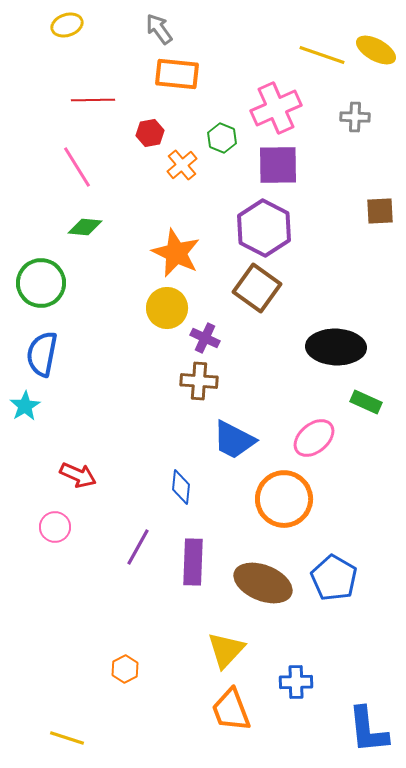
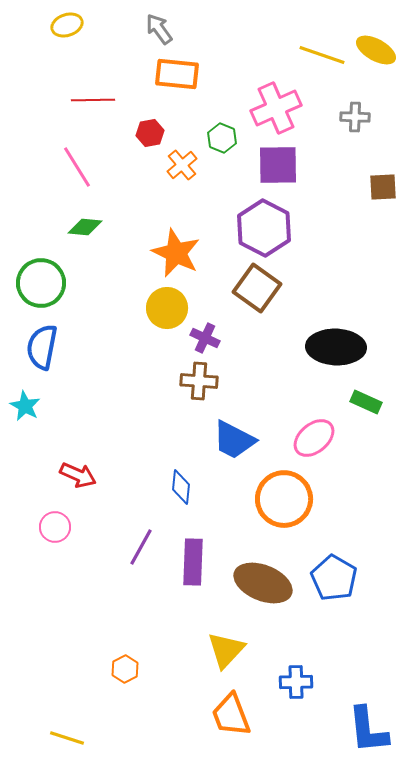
brown square at (380, 211): moved 3 px right, 24 px up
blue semicircle at (42, 354): moved 7 px up
cyan star at (25, 406): rotated 12 degrees counterclockwise
purple line at (138, 547): moved 3 px right
orange trapezoid at (231, 710): moved 5 px down
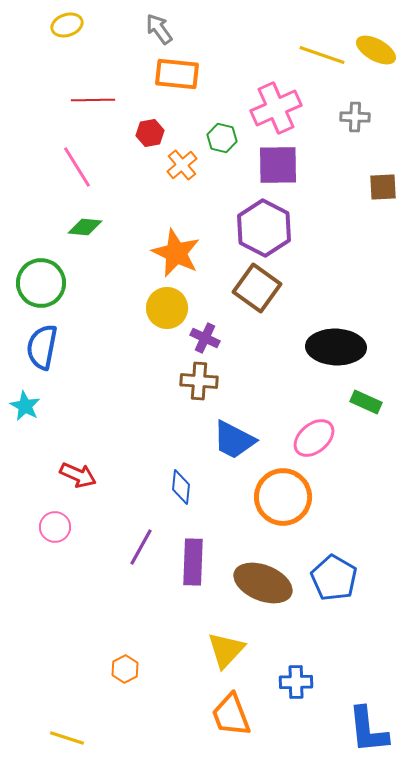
green hexagon at (222, 138): rotated 8 degrees counterclockwise
orange circle at (284, 499): moved 1 px left, 2 px up
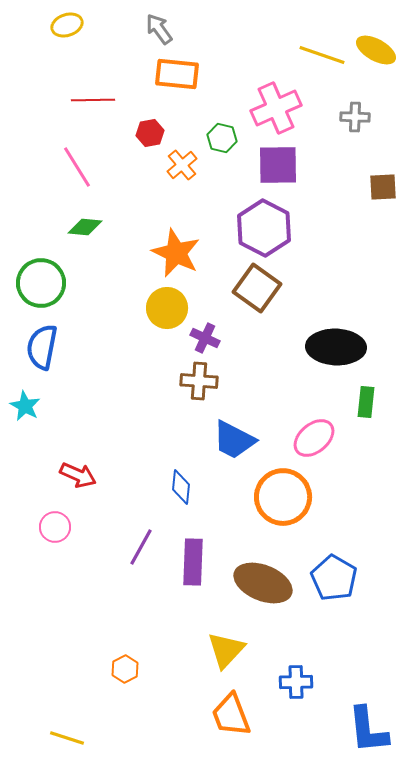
green rectangle at (366, 402): rotated 72 degrees clockwise
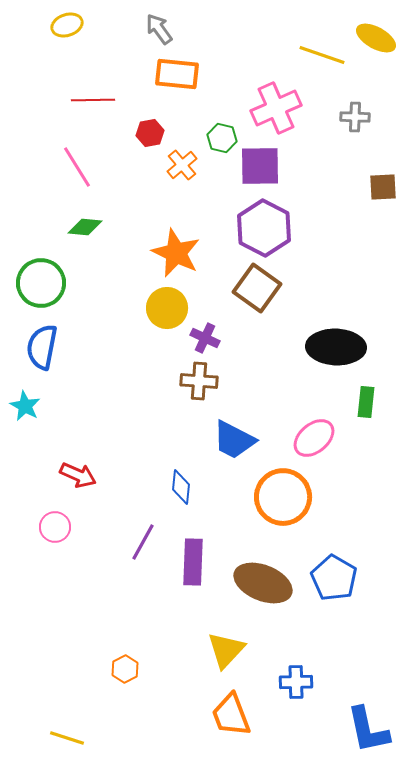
yellow ellipse at (376, 50): moved 12 px up
purple square at (278, 165): moved 18 px left, 1 px down
purple line at (141, 547): moved 2 px right, 5 px up
blue L-shape at (368, 730): rotated 6 degrees counterclockwise
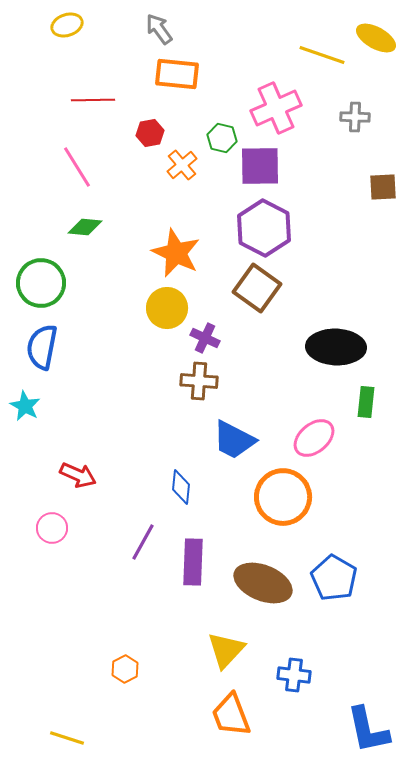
pink circle at (55, 527): moved 3 px left, 1 px down
blue cross at (296, 682): moved 2 px left, 7 px up; rotated 8 degrees clockwise
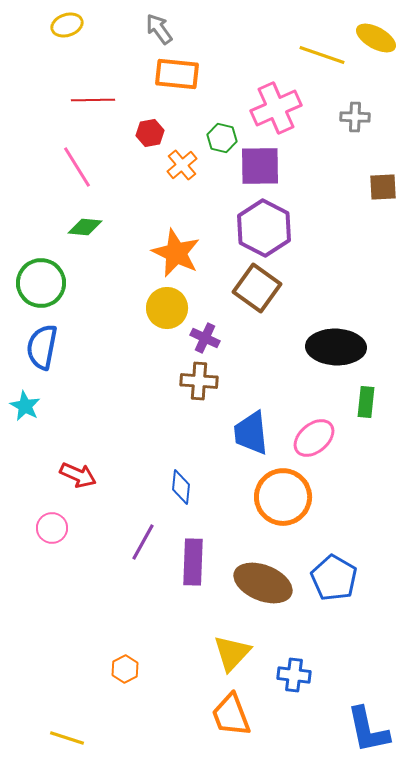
blue trapezoid at (234, 440): moved 17 px right, 7 px up; rotated 57 degrees clockwise
yellow triangle at (226, 650): moved 6 px right, 3 px down
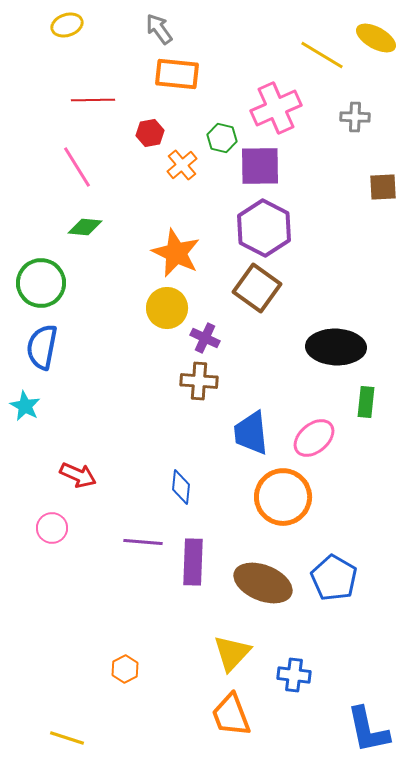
yellow line at (322, 55): rotated 12 degrees clockwise
purple line at (143, 542): rotated 66 degrees clockwise
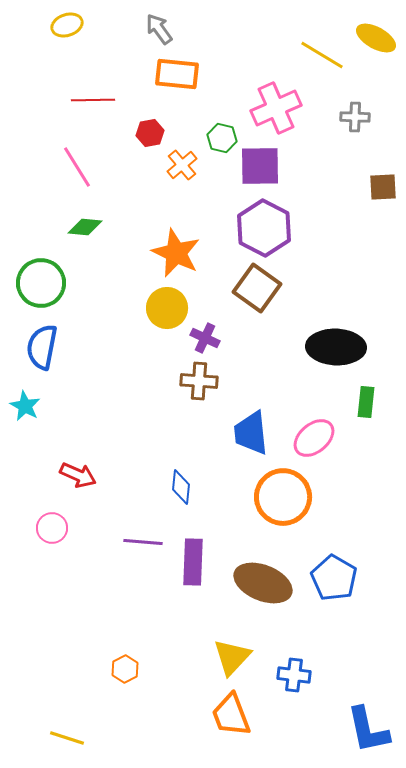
yellow triangle at (232, 653): moved 4 px down
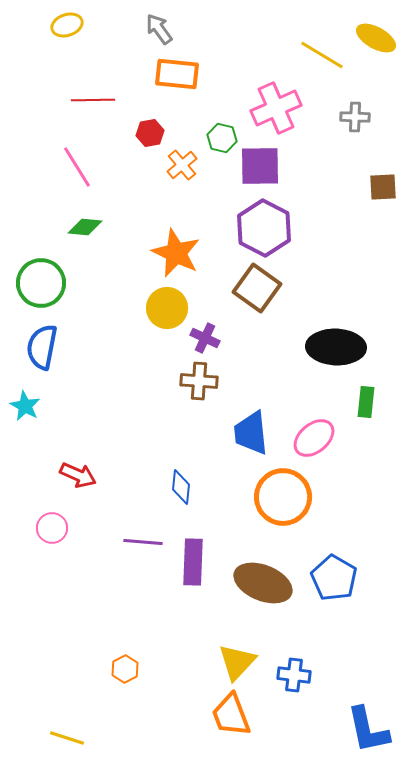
yellow triangle at (232, 657): moved 5 px right, 5 px down
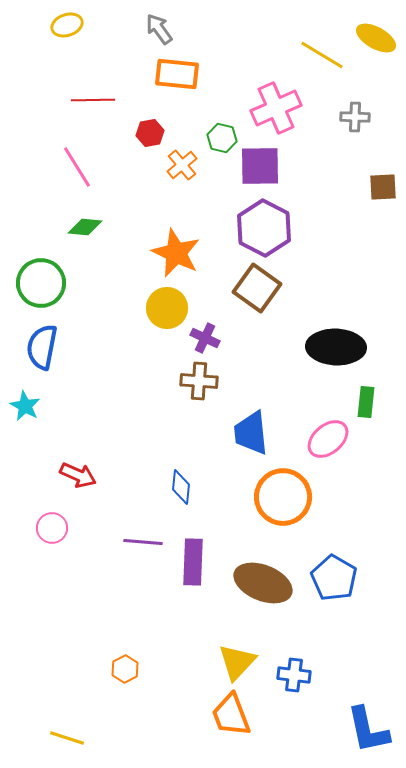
pink ellipse at (314, 438): moved 14 px right, 1 px down
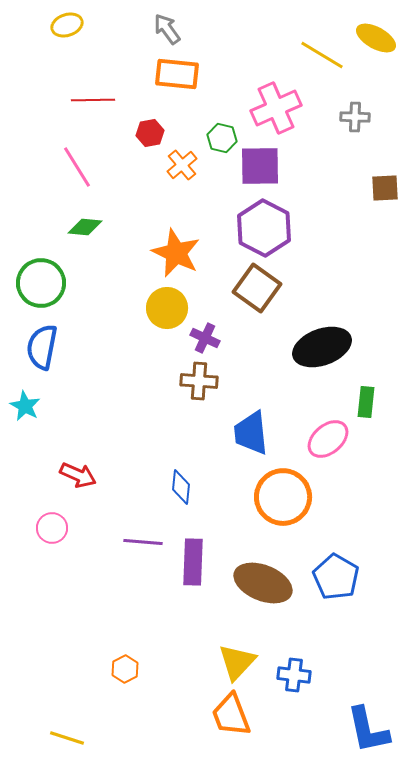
gray arrow at (159, 29): moved 8 px right
brown square at (383, 187): moved 2 px right, 1 px down
black ellipse at (336, 347): moved 14 px left; rotated 22 degrees counterclockwise
blue pentagon at (334, 578): moved 2 px right, 1 px up
